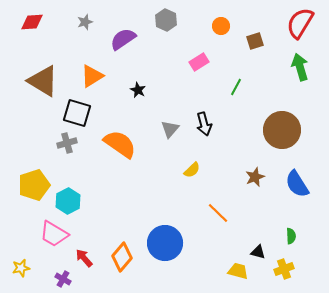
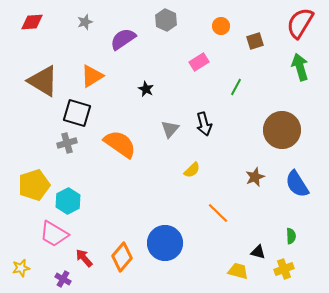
black star: moved 8 px right, 1 px up
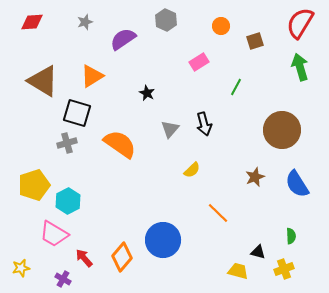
black star: moved 1 px right, 4 px down
blue circle: moved 2 px left, 3 px up
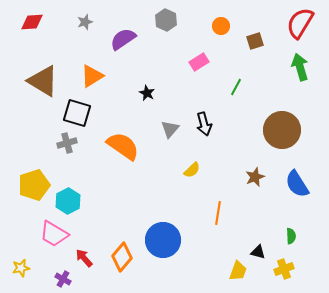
orange semicircle: moved 3 px right, 2 px down
orange line: rotated 55 degrees clockwise
yellow trapezoid: rotated 95 degrees clockwise
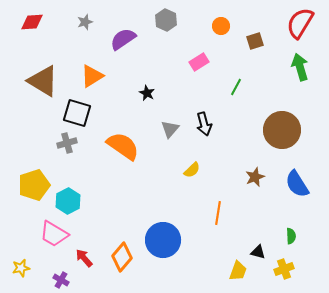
purple cross: moved 2 px left, 1 px down
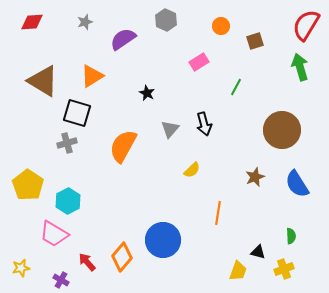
red semicircle: moved 6 px right, 2 px down
orange semicircle: rotated 96 degrees counterclockwise
yellow pentagon: moved 6 px left; rotated 20 degrees counterclockwise
red arrow: moved 3 px right, 4 px down
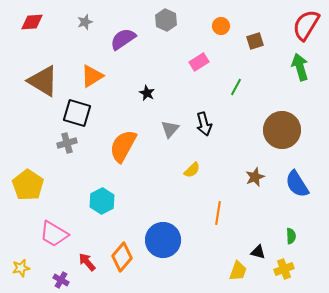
cyan hexagon: moved 34 px right
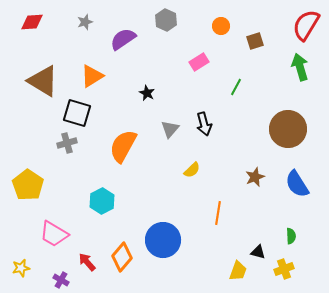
brown circle: moved 6 px right, 1 px up
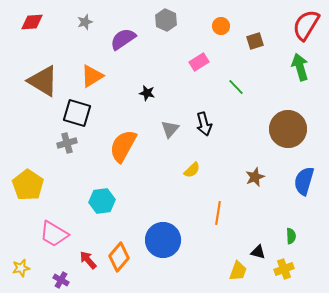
green line: rotated 72 degrees counterclockwise
black star: rotated 14 degrees counterclockwise
blue semicircle: moved 7 px right, 3 px up; rotated 48 degrees clockwise
cyan hexagon: rotated 20 degrees clockwise
orange diamond: moved 3 px left
red arrow: moved 1 px right, 2 px up
